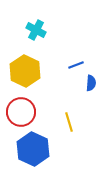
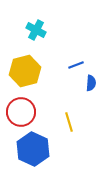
yellow hexagon: rotated 20 degrees clockwise
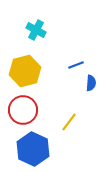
red circle: moved 2 px right, 2 px up
yellow line: rotated 54 degrees clockwise
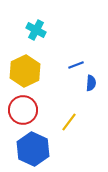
yellow hexagon: rotated 12 degrees counterclockwise
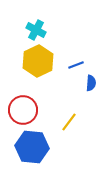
yellow hexagon: moved 13 px right, 10 px up
blue hexagon: moved 1 px left, 2 px up; rotated 20 degrees counterclockwise
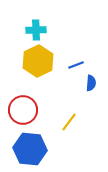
cyan cross: rotated 30 degrees counterclockwise
blue hexagon: moved 2 px left, 2 px down
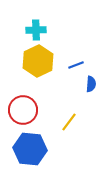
blue semicircle: moved 1 px down
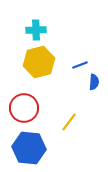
yellow hexagon: moved 1 px right, 1 px down; rotated 12 degrees clockwise
blue line: moved 4 px right
blue semicircle: moved 3 px right, 2 px up
red circle: moved 1 px right, 2 px up
blue hexagon: moved 1 px left, 1 px up
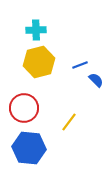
blue semicircle: moved 2 px right, 2 px up; rotated 49 degrees counterclockwise
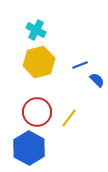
cyan cross: rotated 30 degrees clockwise
blue semicircle: moved 1 px right
red circle: moved 13 px right, 4 px down
yellow line: moved 4 px up
blue hexagon: rotated 24 degrees clockwise
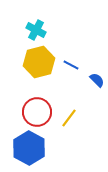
blue line: moved 9 px left; rotated 49 degrees clockwise
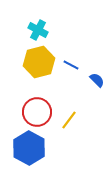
cyan cross: moved 2 px right
yellow line: moved 2 px down
